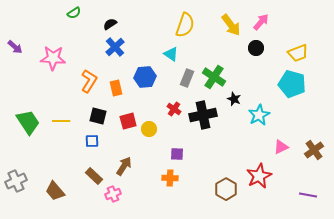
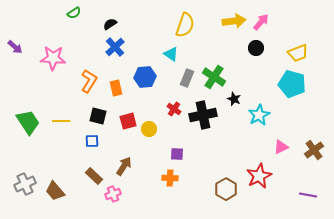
yellow arrow: moved 3 px right, 4 px up; rotated 60 degrees counterclockwise
gray cross: moved 9 px right, 3 px down
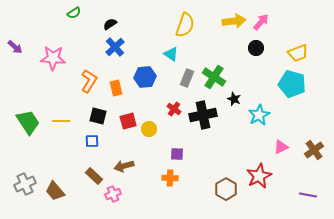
brown arrow: rotated 138 degrees counterclockwise
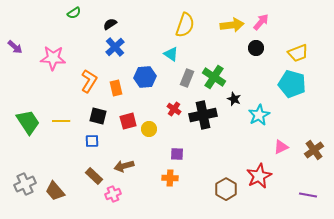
yellow arrow: moved 2 px left, 4 px down
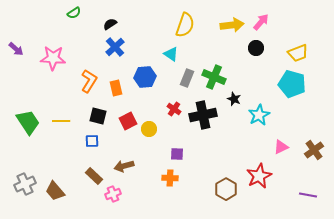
purple arrow: moved 1 px right, 2 px down
green cross: rotated 10 degrees counterclockwise
red square: rotated 12 degrees counterclockwise
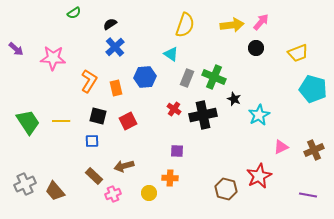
cyan pentagon: moved 21 px right, 5 px down
yellow circle: moved 64 px down
brown cross: rotated 12 degrees clockwise
purple square: moved 3 px up
brown hexagon: rotated 15 degrees counterclockwise
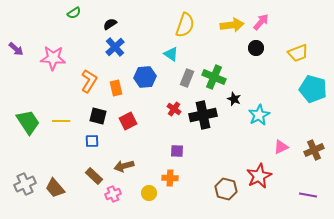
brown trapezoid: moved 3 px up
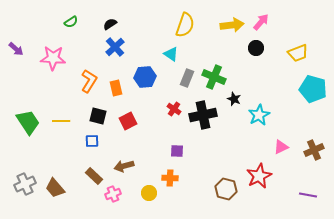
green semicircle: moved 3 px left, 9 px down
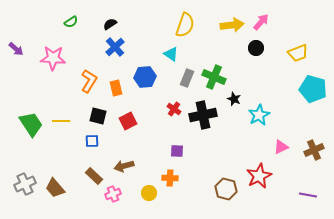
green trapezoid: moved 3 px right, 2 px down
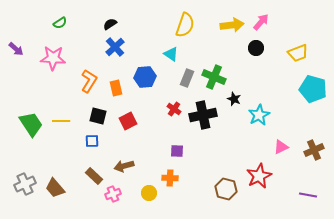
green semicircle: moved 11 px left, 1 px down
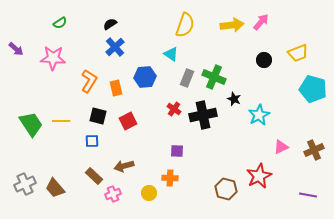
black circle: moved 8 px right, 12 px down
